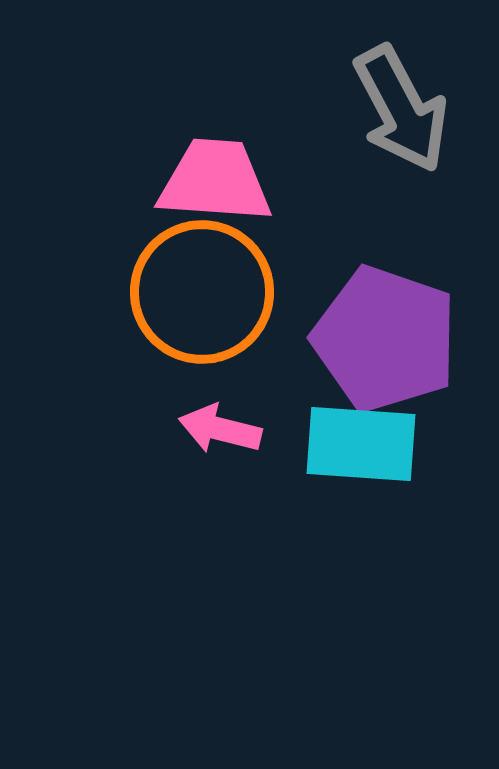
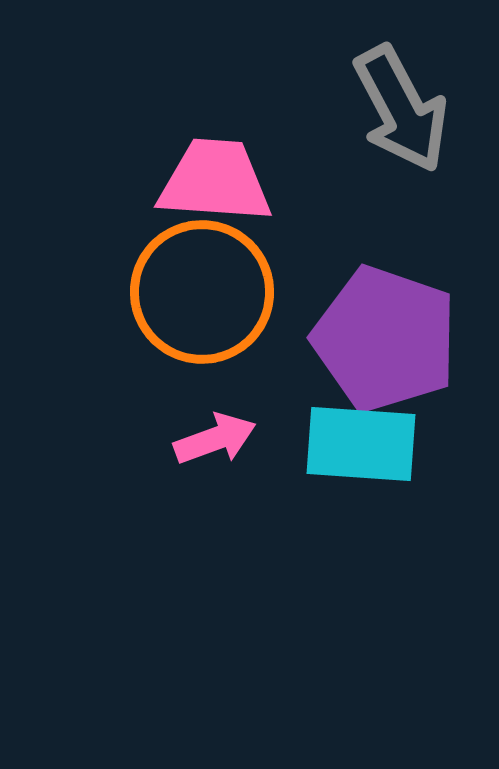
pink arrow: moved 5 px left, 10 px down; rotated 146 degrees clockwise
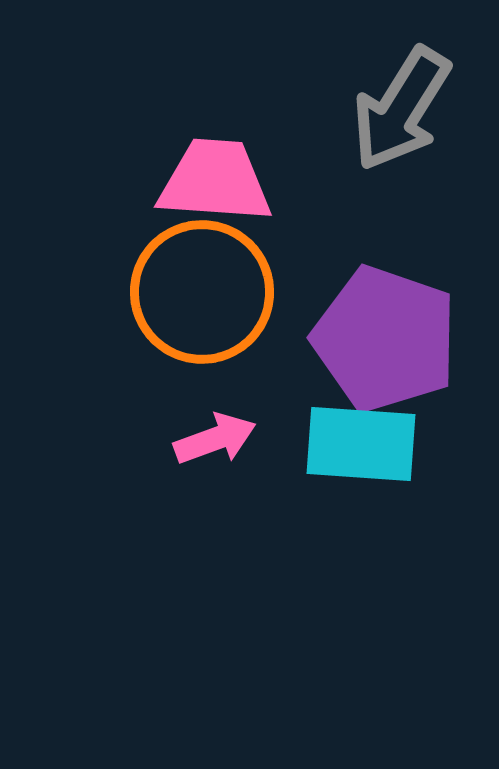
gray arrow: rotated 60 degrees clockwise
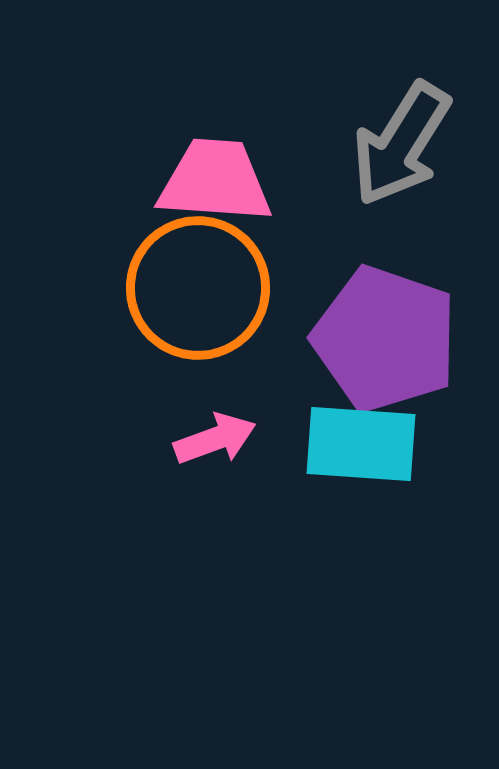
gray arrow: moved 35 px down
orange circle: moved 4 px left, 4 px up
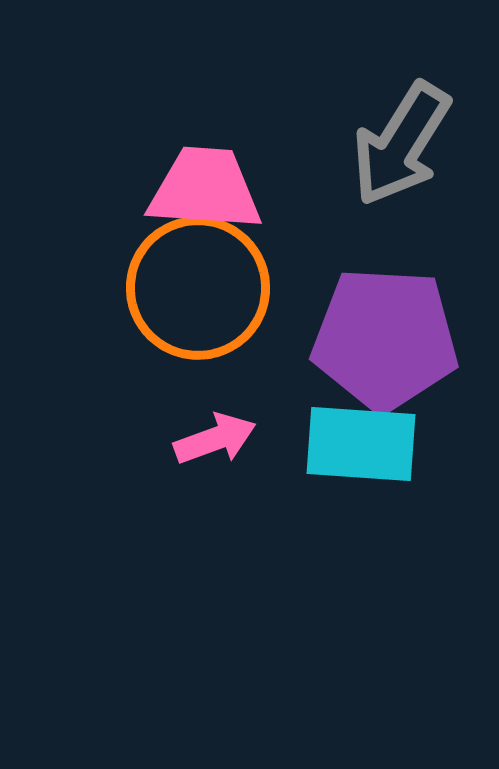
pink trapezoid: moved 10 px left, 8 px down
purple pentagon: rotated 16 degrees counterclockwise
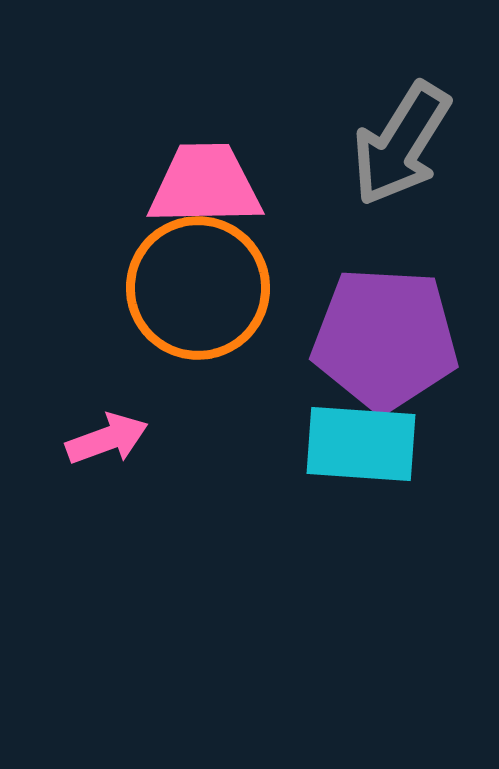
pink trapezoid: moved 4 px up; rotated 5 degrees counterclockwise
pink arrow: moved 108 px left
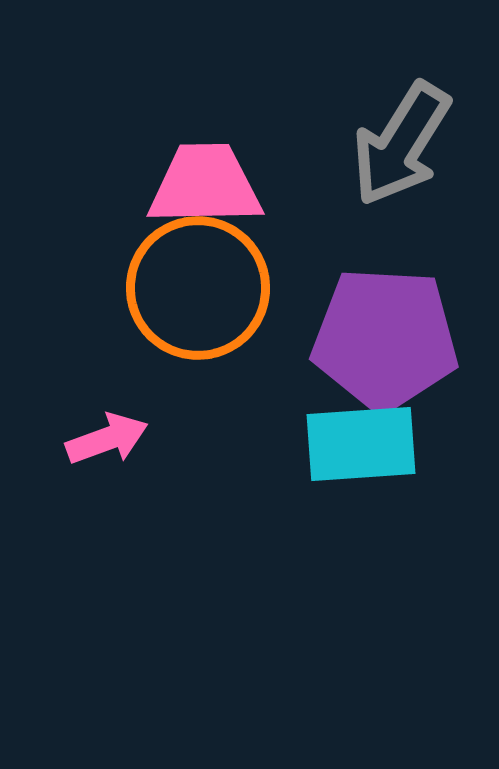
cyan rectangle: rotated 8 degrees counterclockwise
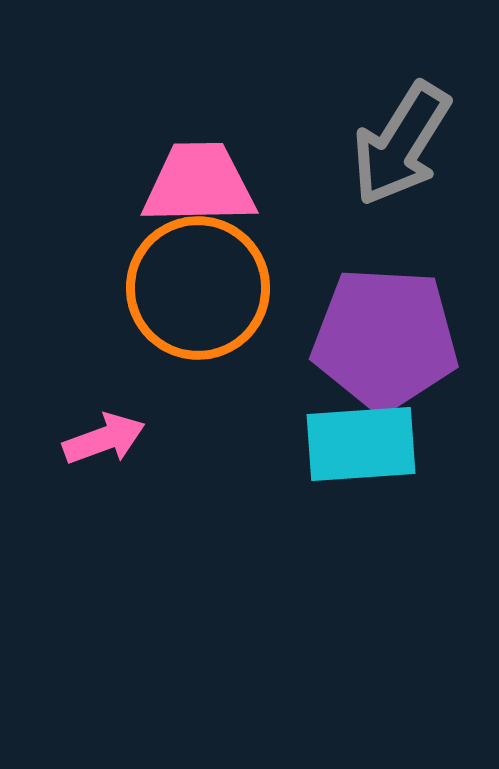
pink trapezoid: moved 6 px left, 1 px up
pink arrow: moved 3 px left
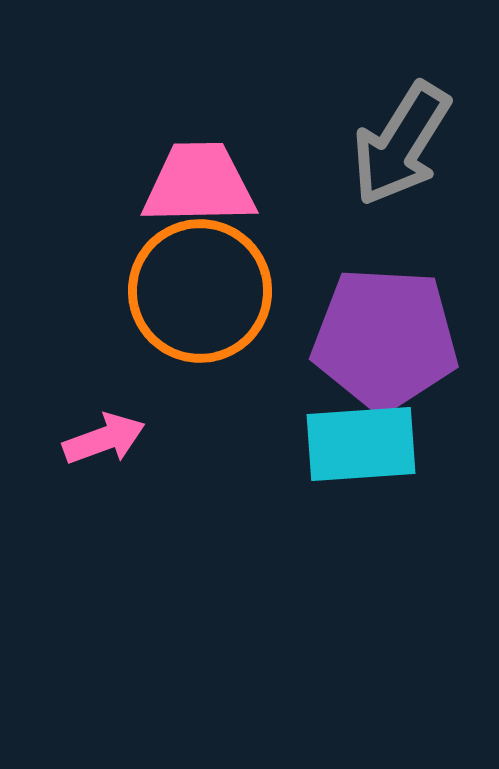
orange circle: moved 2 px right, 3 px down
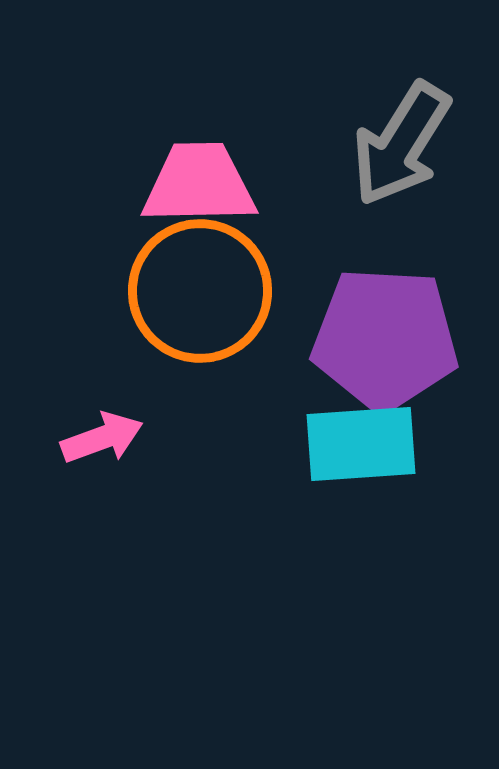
pink arrow: moved 2 px left, 1 px up
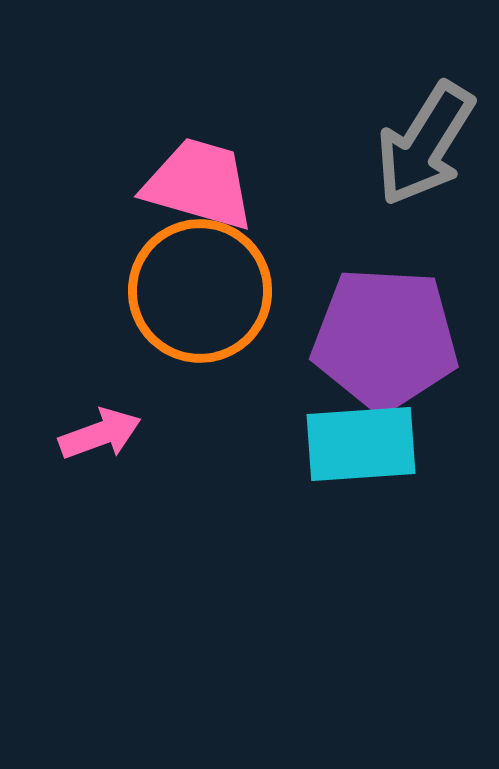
gray arrow: moved 24 px right
pink trapezoid: rotated 17 degrees clockwise
pink arrow: moved 2 px left, 4 px up
